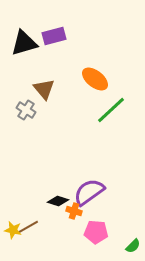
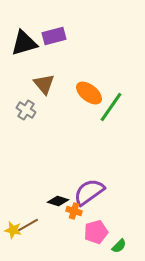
orange ellipse: moved 6 px left, 14 px down
brown triangle: moved 5 px up
green line: moved 3 px up; rotated 12 degrees counterclockwise
brown line: moved 2 px up
pink pentagon: rotated 20 degrees counterclockwise
green semicircle: moved 14 px left
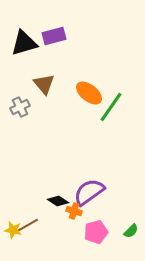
gray cross: moved 6 px left, 3 px up; rotated 30 degrees clockwise
black diamond: rotated 15 degrees clockwise
green semicircle: moved 12 px right, 15 px up
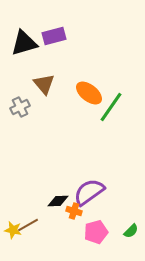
black diamond: rotated 35 degrees counterclockwise
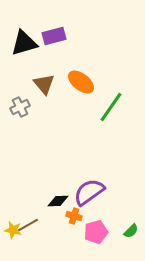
orange ellipse: moved 8 px left, 11 px up
orange cross: moved 5 px down
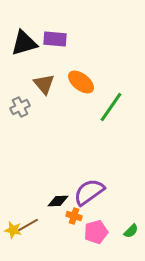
purple rectangle: moved 1 px right, 3 px down; rotated 20 degrees clockwise
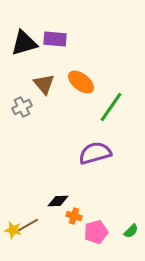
gray cross: moved 2 px right
purple semicircle: moved 6 px right, 39 px up; rotated 20 degrees clockwise
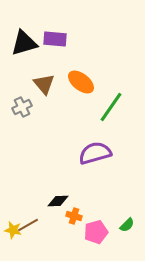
green semicircle: moved 4 px left, 6 px up
